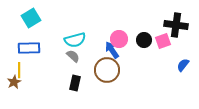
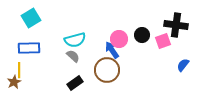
black circle: moved 2 px left, 5 px up
black rectangle: rotated 42 degrees clockwise
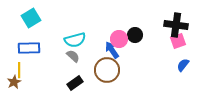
black circle: moved 7 px left
pink square: moved 15 px right
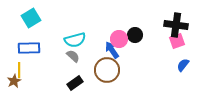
pink square: moved 1 px left
brown star: moved 1 px up
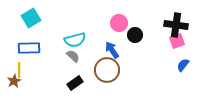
pink circle: moved 16 px up
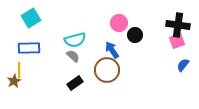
black cross: moved 2 px right
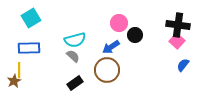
pink square: rotated 28 degrees counterclockwise
blue arrow: moved 1 px left, 3 px up; rotated 90 degrees counterclockwise
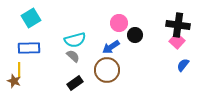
brown star: rotated 24 degrees counterclockwise
